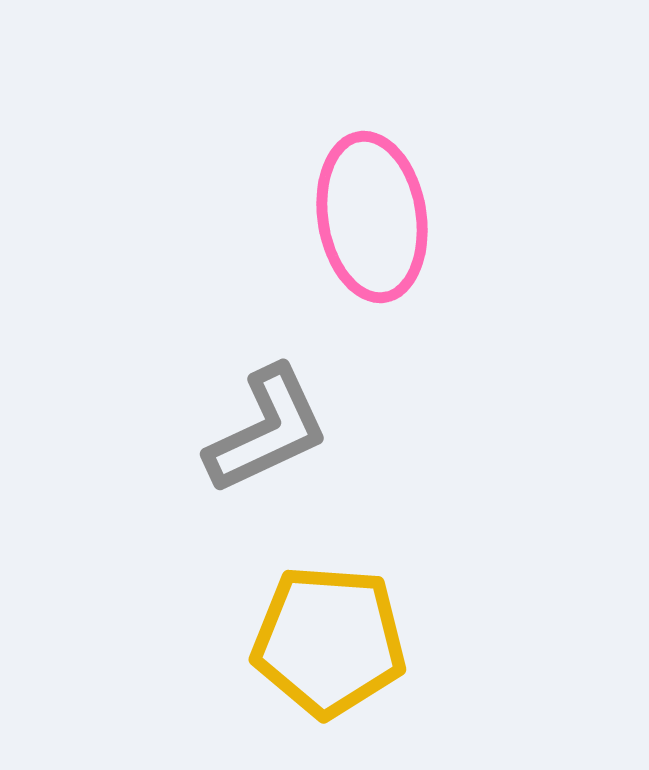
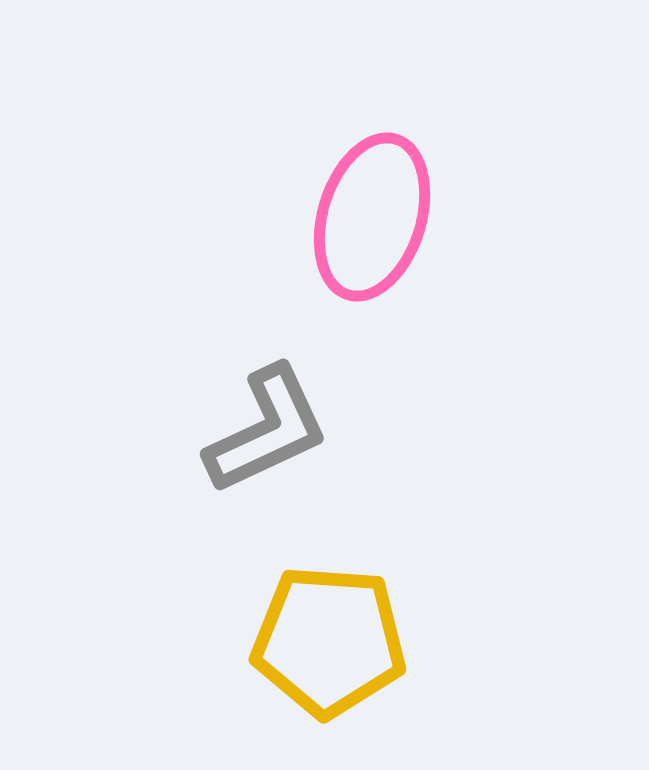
pink ellipse: rotated 26 degrees clockwise
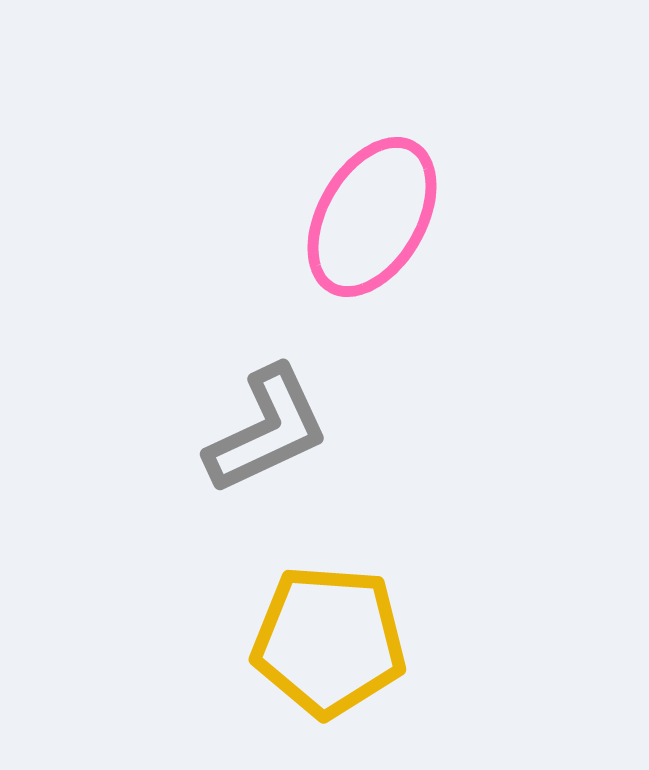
pink ellipse: rotated 13 degrees clockwise
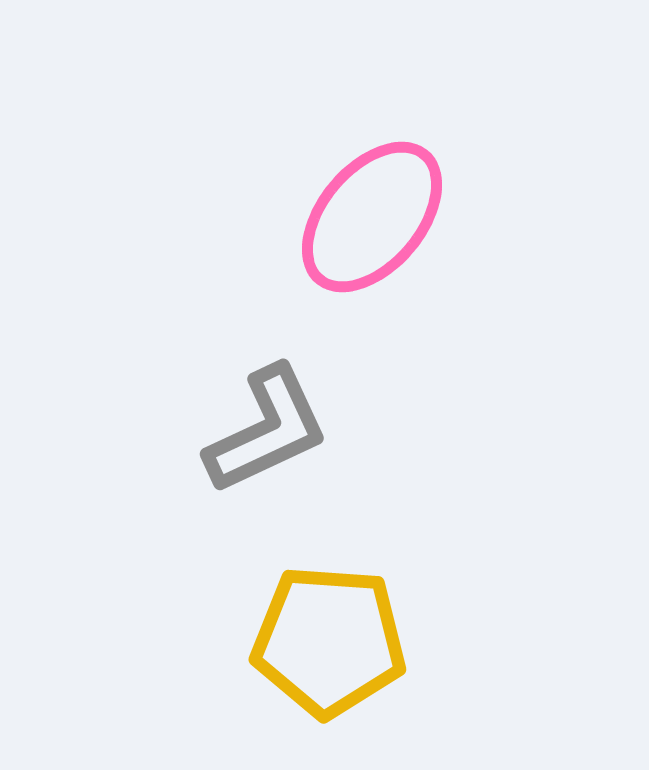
pink ellipse: rotated 10 degrees clockwise
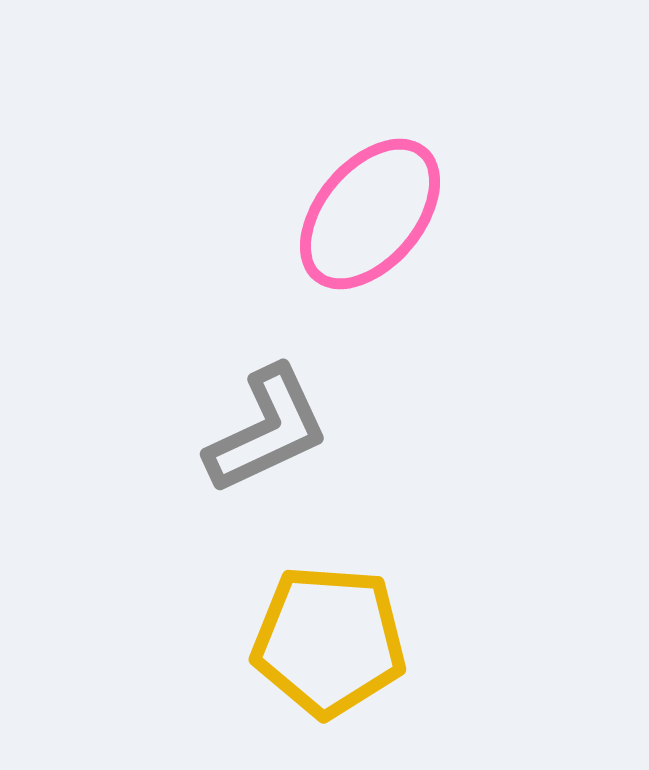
pink ellipse: moved 2 px left, 3 px up
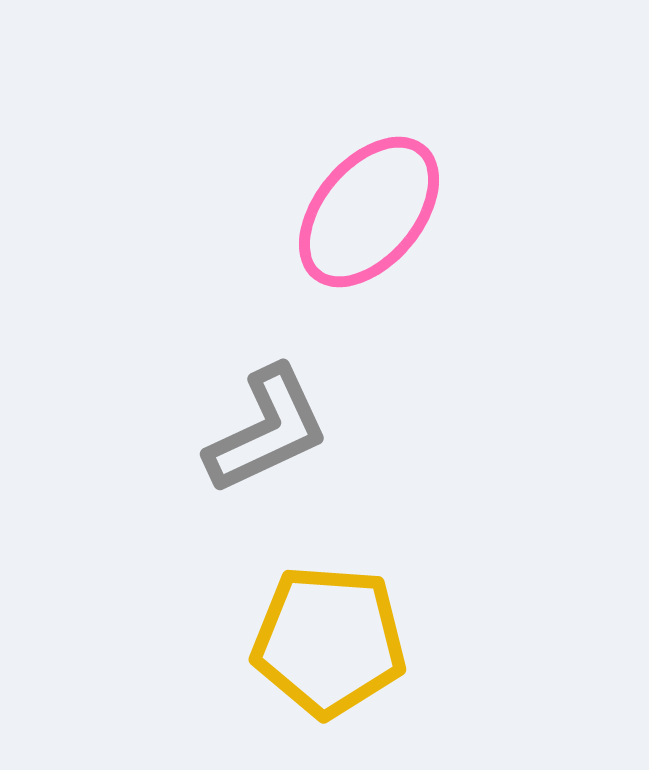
pink ellipse: moved 1 px left, 2 px up
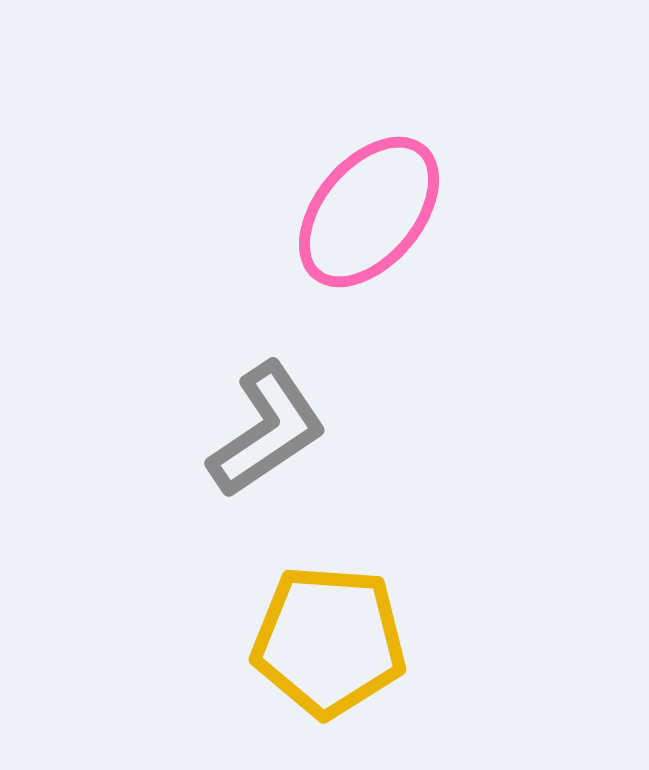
gray L-shape: rotated 9 degrees counterclockwise
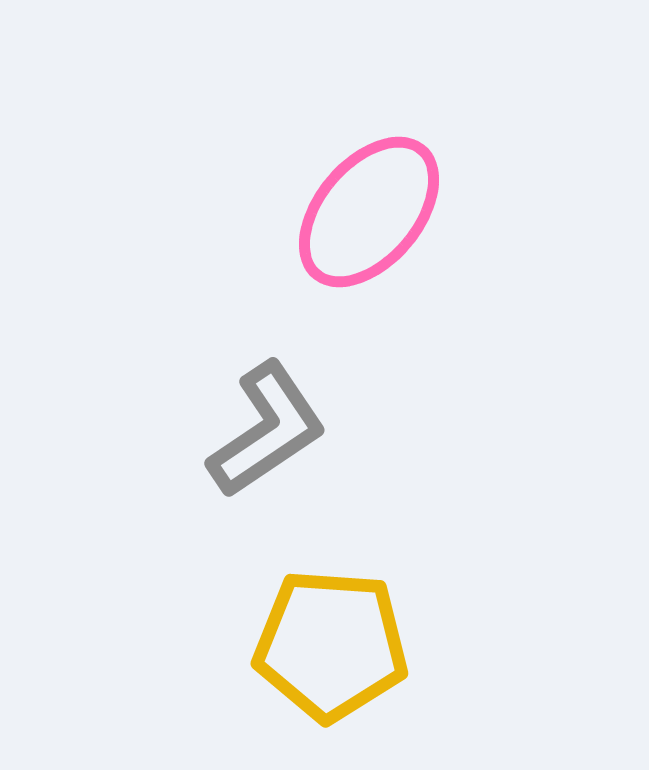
yellow pentagon: moved 2 px right, 4 px down
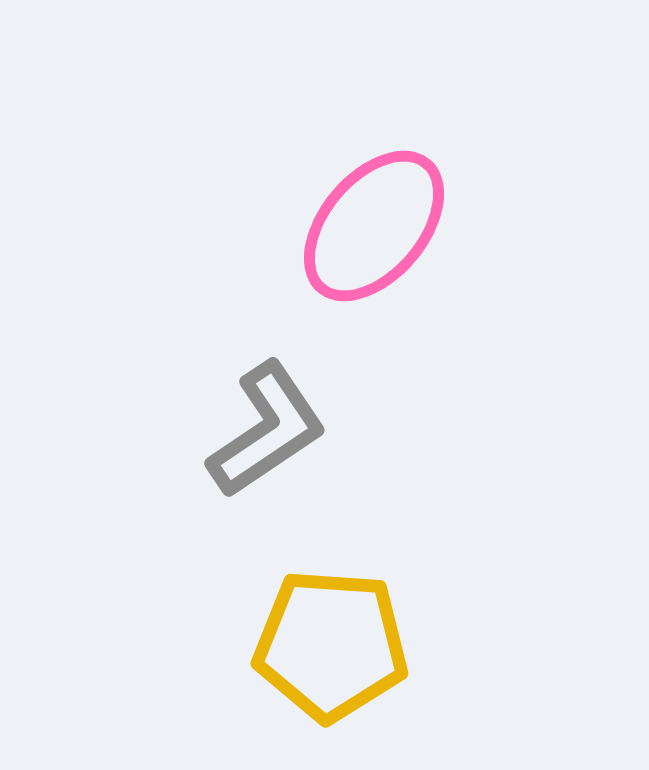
pink ellipse: moved 5 px right, 14 px down
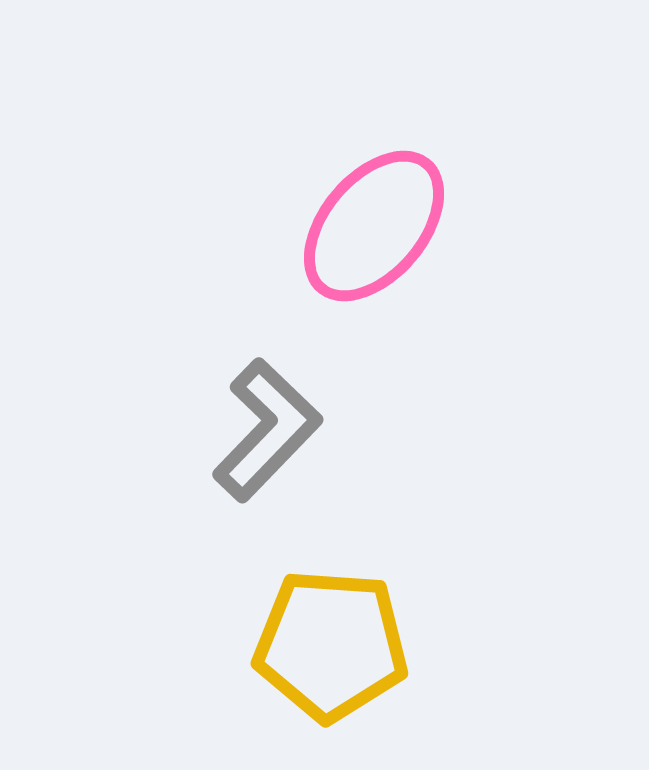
gray L-shape: rotated 12 degrees counterclockwise
